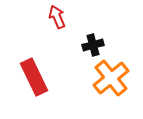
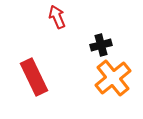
black cross: moved 8 px right
orange cross: moved 2 px right
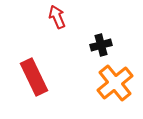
orange cross: moved 2 px right, 5 px down
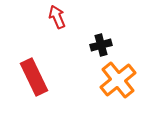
orange cross: moved 3 px right, 3 px up
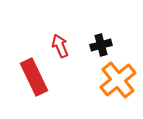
red arrow: moved 3 px right, 29 px down
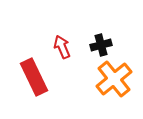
red arrow: moved 2 px right, 1 px down
orange cross: moved 4 px left, 1 px up
